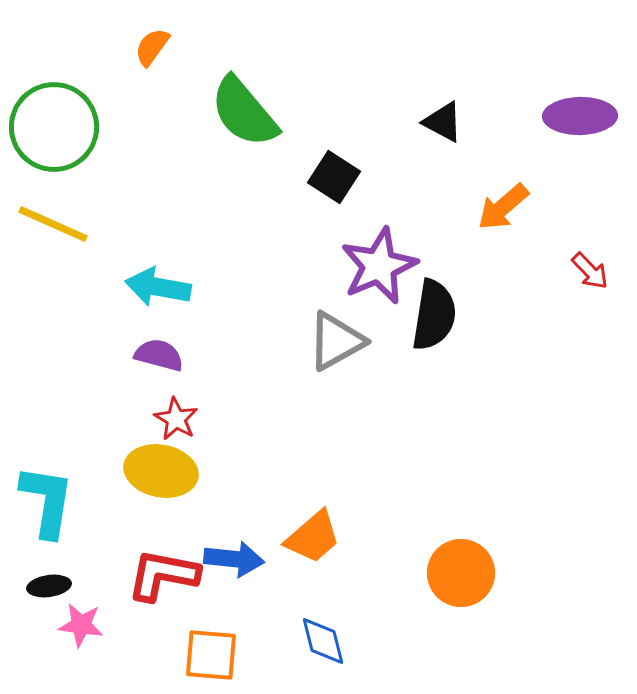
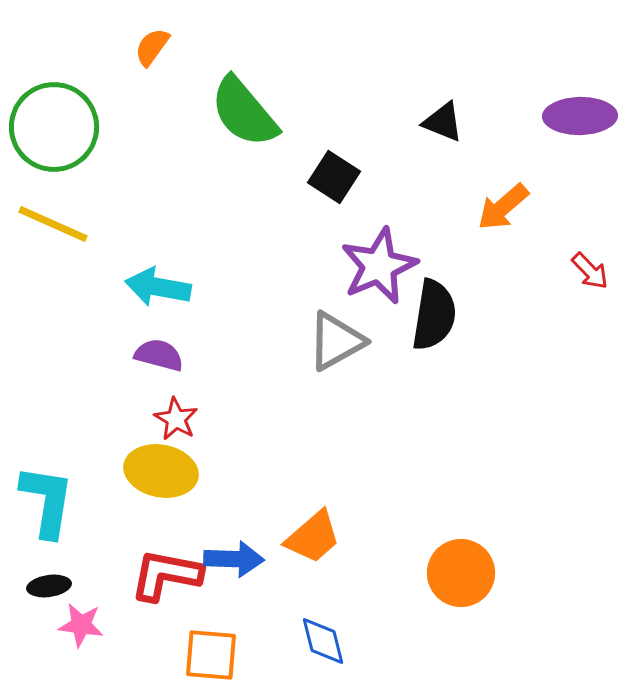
black triangle: rotated 6 degrees counterclockwise
blue arrow: rotated 4 degrees counterclockwise
red L-shape: moved 3 px right
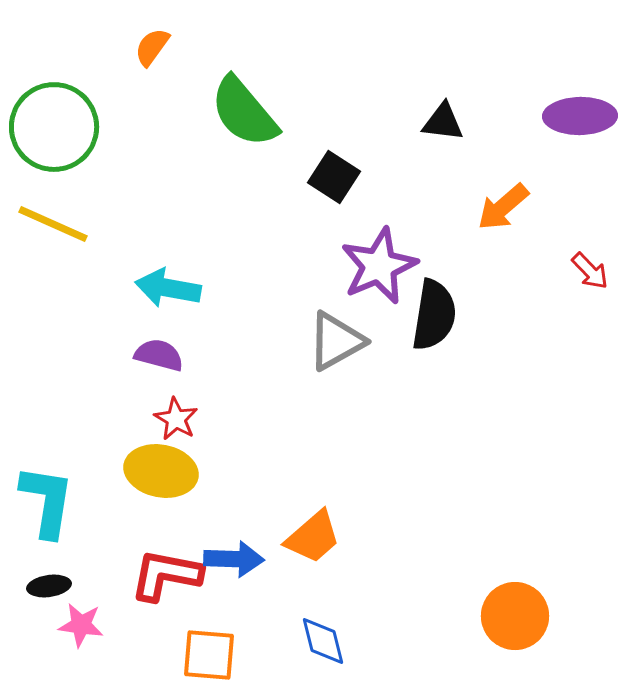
black triangle: rotated 15 degrees counterclockwise
cyan arrow: moved 10 px right, 1 px down
orange circle: moved 54 px right, 43 px down
orange square: moved 2 px left
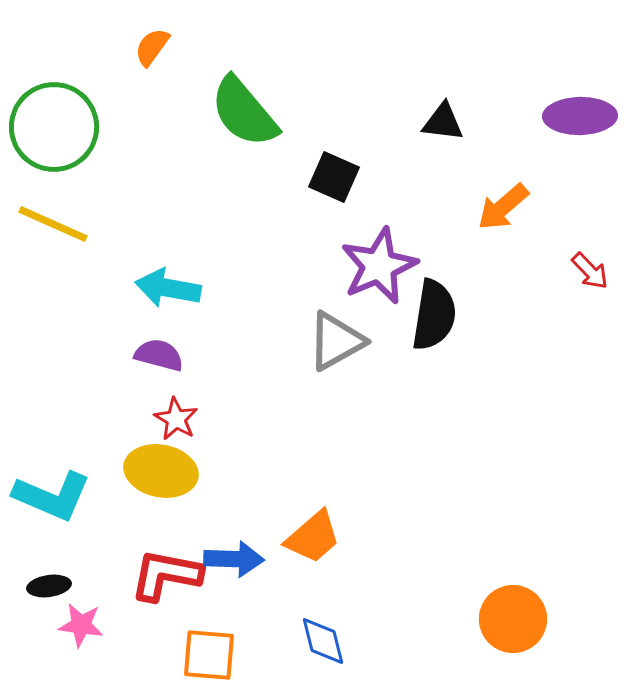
black square: rotated 9 degrees counterclockwise
cyan L-shape: moved 5 px right, 5 px up; rotated 104 degrees clockwise
orange circle: moved 2 px left, 3 px down
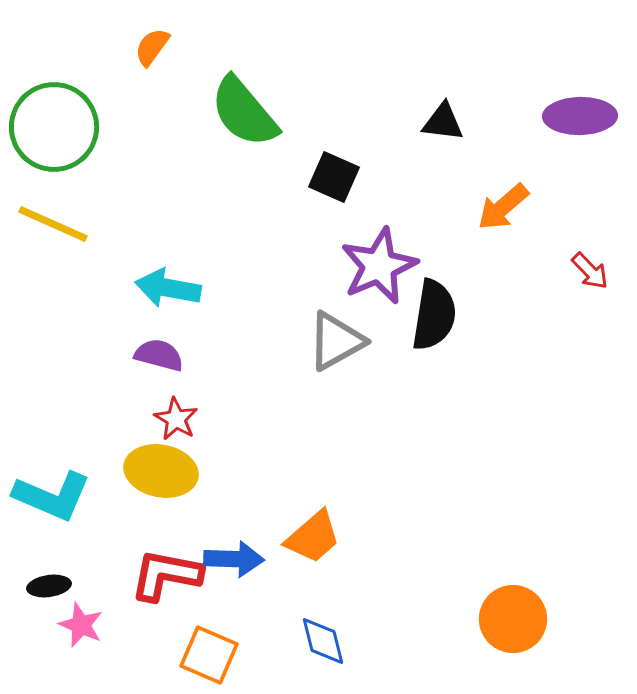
pink star: rotated 15 degrees clockwise
orange square: rotated 18 degrees clockwise
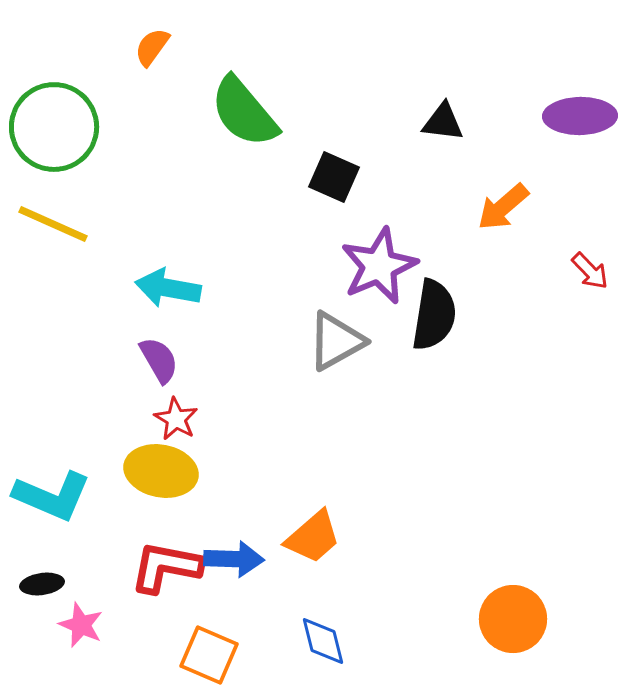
purple semicircle: moved 5 px down; rotated 45 degrees clockwise
red L-shape: moved 8 px up
black ellipse: moved 7 px left, 2 px up
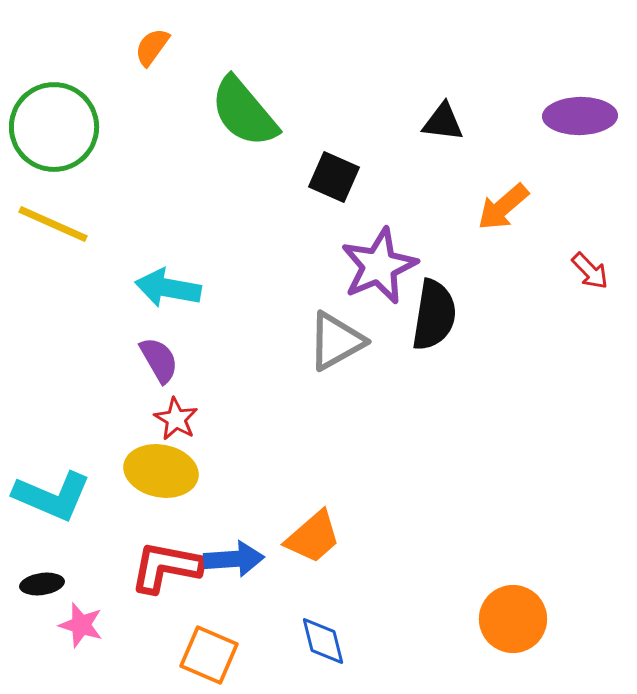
blue arrow: rotated 6 degrees counterclockwise
pink star: rotated 6 degrees counterclockwise
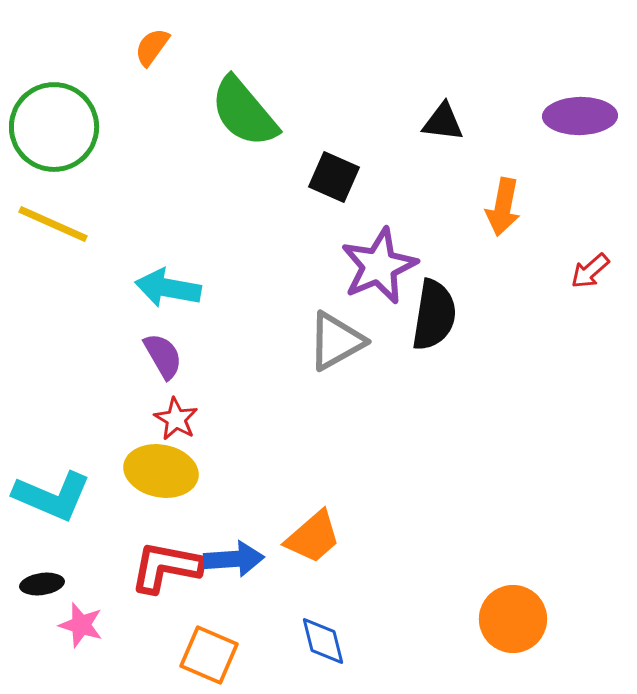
orange arrow: rotated 38 degrees counterclockwise
red arrow: rotated 93 degrees clockwise
purple semicircle: moved 4 px right, 4 px up
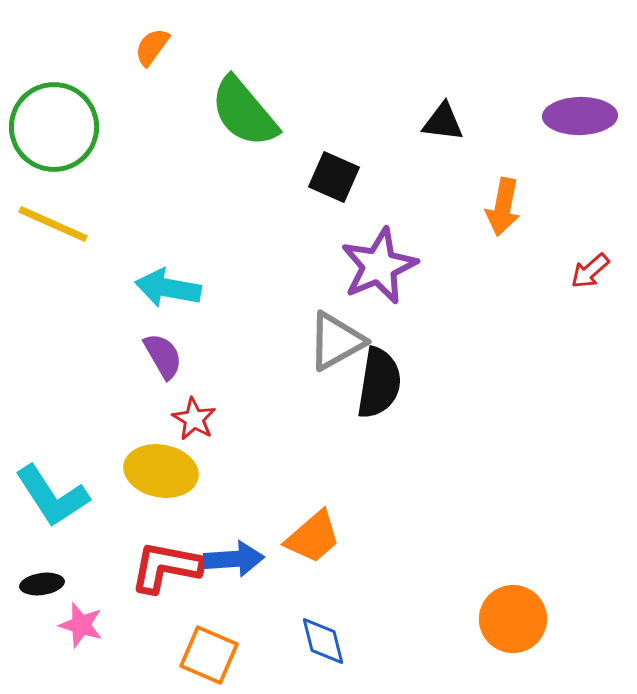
black semicircle: moved 55 px left, 68 px down
red star: moved 18 px right
cyan L-shape: rotated 34 degrees clockwise
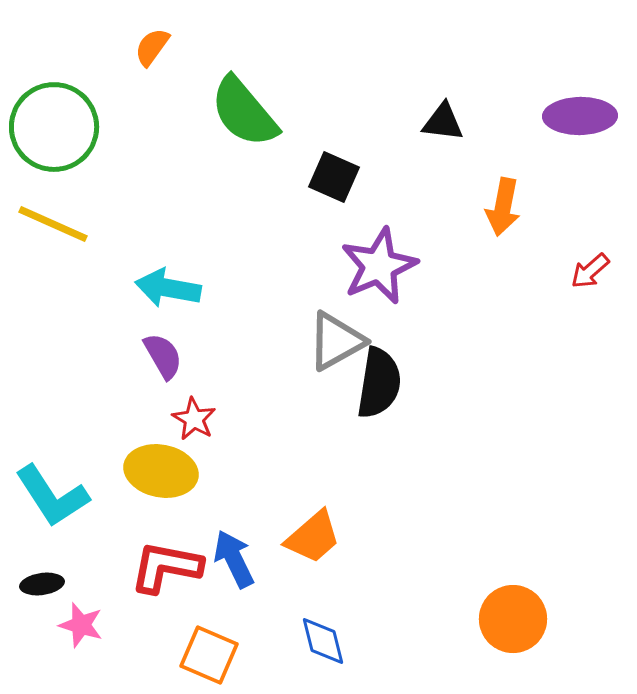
blue arrow: rotated 112 degrees counterclockwise
